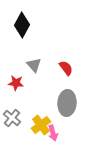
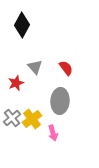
gray triangle: moved 1 px right, 2 px down
red star: rotated 28 degrees counterclockwise
gray ellipse: moved 7 px left, 2 px up
gray cross: rotated 12 degrees clockwise
yellow cross: moved 9 px left, 6 px up
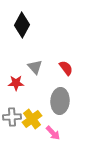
red star: rotated 21 degrees clockwise
gray cross: moved 1 px up; rotated 36 degrees clockwise
pink arrow: rotated 28 degrees counterclockwise
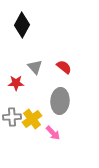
red semicircle: moved 2 px left, 1 px up; rotated 14 degrees counterclockwise
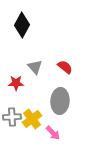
red semicircle: moved 1 px right
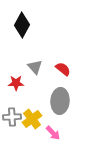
red semicircle: moved 2 px left, 2 px down
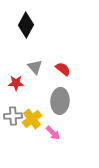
black diamond: moved 4 px right
gray cross: moved 1 px right, 1 px up
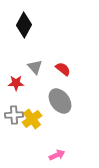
black diamond: moved 2 px left
gray ellipse: rotated 40 degrees counterclockwise
gray cross: moved 1 px right, 1 px up
pink arrow: moved 4 px right, 22 px down; rotated 70 degrees counterclockwise
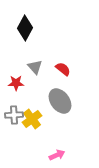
black diamond: moved 1 px right, 3 px down
